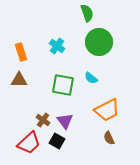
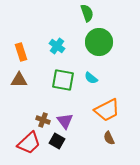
green square: moved 5 px up
brown cross: rotated 16 degrees counterclockwise
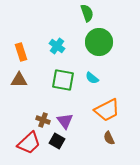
cyan semicircle: moved 1 px right
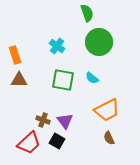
orange rectangle: moved 6 px left, 3 px down
